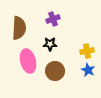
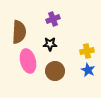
brown semicircle: moved 4 px down
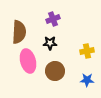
black star: moved 1 px up
blue star: moved 1 px left, 10 px down; rotated 24 degrees counterclockwise
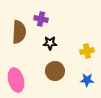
purple cross: moved 12 px left; rotated 32 degrees clockwise
pink ellipse: moved 12 px left, 19 px down
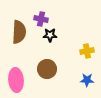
black star: moved 8 px up
brown circle: moved 8 px left, 2 px up
pink ellipse: rotated 10 degrees clockwise
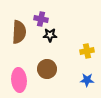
pink ellipse: moved 3 px right
